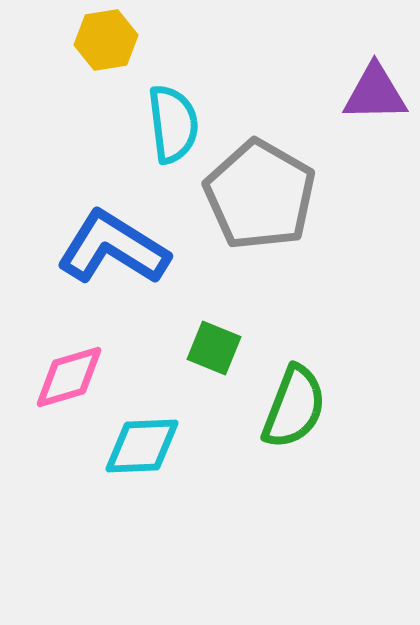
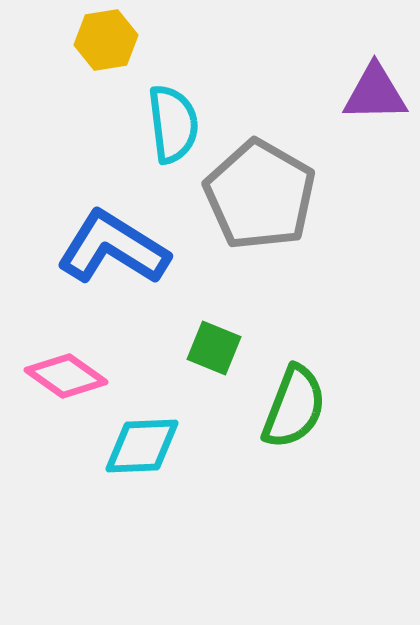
pink diamond: moved 3 px left, 1 px up; rotated 52 degrees clockwise
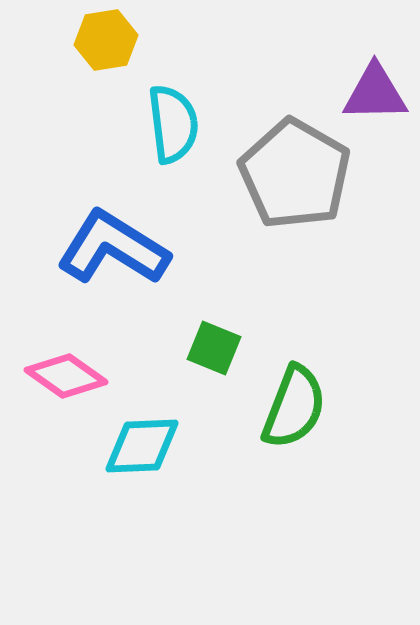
gray pentagon: moved 35 px right, 21 px up
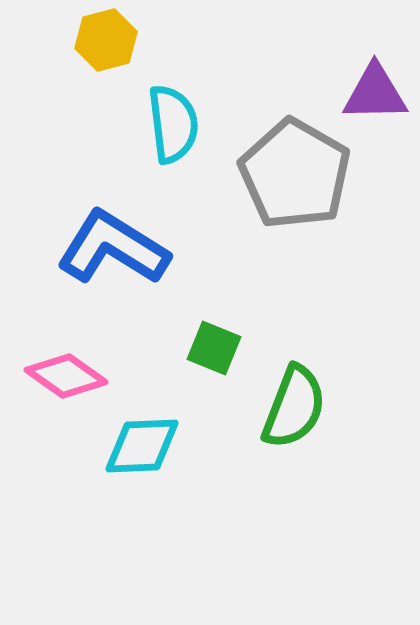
yellow hexagon: rotated 6 degrees counterclockwise
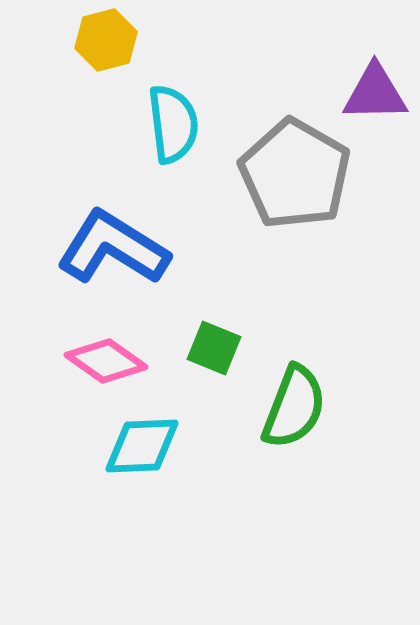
pink diamond: moved 40 px right, 15 px up
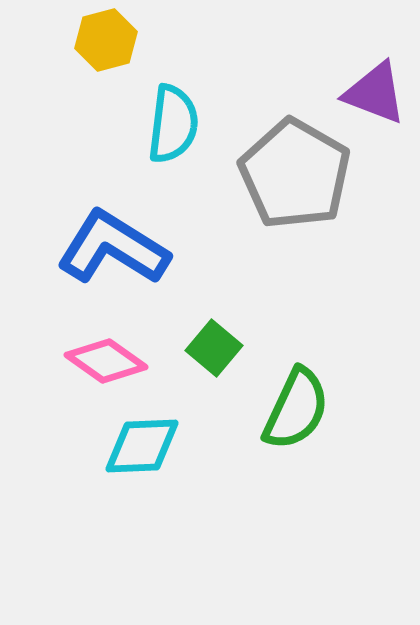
purple triangle: rotated 22 degrees clockwise
cyan semicircle: rotated 14 degrees clockwise
green square: rotated 18 degrees clockwise
green semicircle: moved 2 px right, 2 px down; rotated 4 degrees clockwise
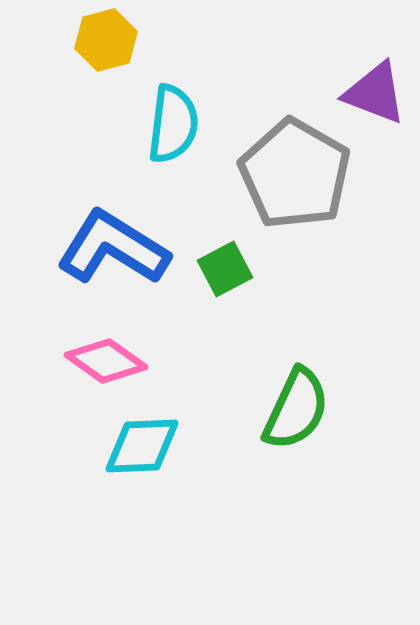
green square: moved 11 px right, 79 px up; rotated 22 degrees clockwise
